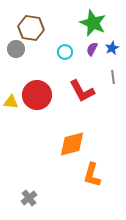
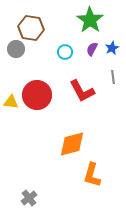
green star: moved 3 px left, 3 px up; rotated 12 degrees clockwise
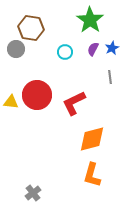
purple semicircle: moved 1 px right
gray line: moved 3 px left
red L-shape: moved 8 px left, 12 px down; rotated 92 degrees clockwise
orange diamond: moved 20 px right, 5 px up
gray cross: moved 4 px right, 5 px up
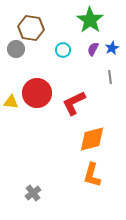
cyan circle: moved 2 px left, 2 px up
red circle: moved 2 px up
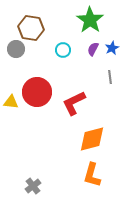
red circle: moved 1 px up
gray cross: moved 7 px up
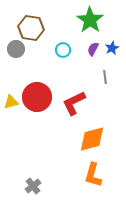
gray line: moved 5 px left
red circle: moved 5 px down
yellow triangle: rotated 21 degrees counterclockwise
orange L-shape: moved 1 px right
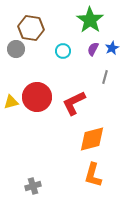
cyan circle: moved 1 px down
gray line: rotated 24 degrees clockwise
gray cross: rotated 21 degrees clockwise
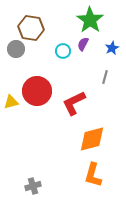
purple semicircle: moved 10 px left, 5 px up
red circle: moved 6 px up
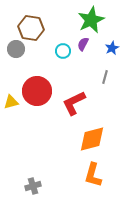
green star: moved 1 px right; rotated 12 degrees clockwise
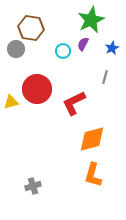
red circle: moved 2 px up
